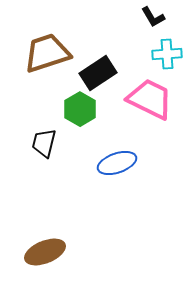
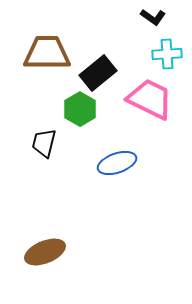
black L-shape: rotated 25 degrees counterclockwise
brown trapezoid: rotated 18 degrees clockwise
black rectangle: rotated 6 degrees counterclockwise
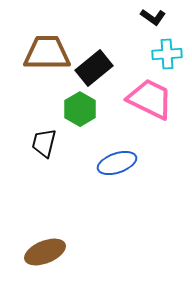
black rectangle: moved 4 px left, 5 px up
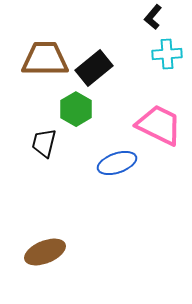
black L-shape: rotated 95 degrees clockwise
brown trapezoid: moved 2 px left, 6 px down
pink trapezoid: moved 9 px right, 26 px down
green hexagon: moved 4 px left
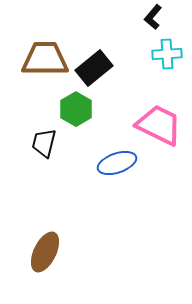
brown ellipse: rotated 42 degrees counterclockwise
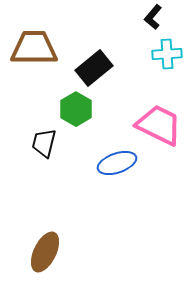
brown trapezoid: moved 11 px left, 11 px up
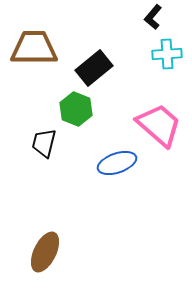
green hexagon: rotated 8 degrees counterclockwise
pink trapezoid: rotated 15 degrees clockwise
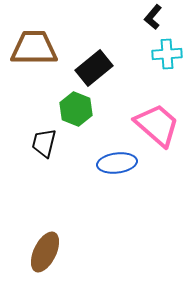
pink trapezoid: moved 2 px left
blue ellipse: rotated 12 degrees clockwise
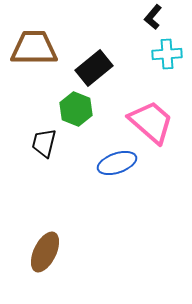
pink trapezoid: moved 6 px left, 3 px up
blue ellipse: rotated 12 degrees counterclockwise
